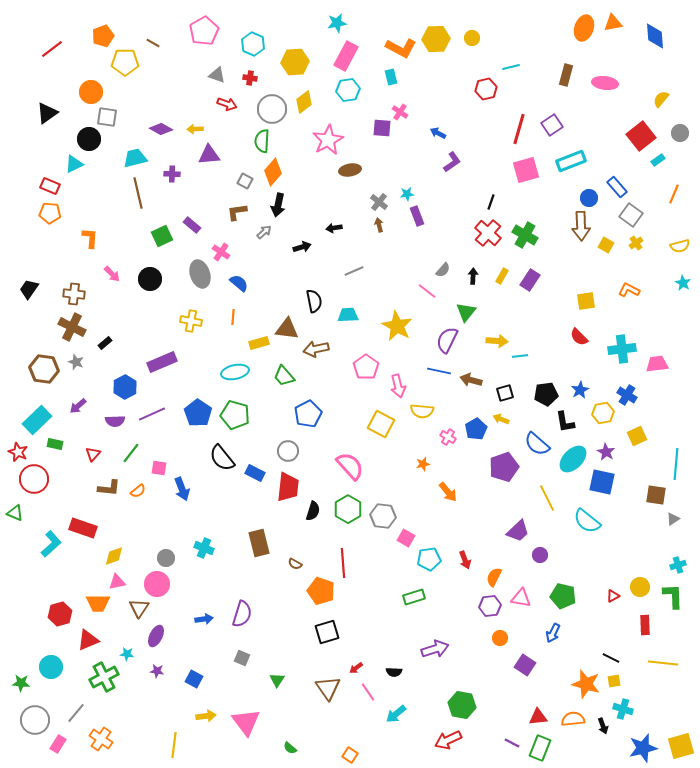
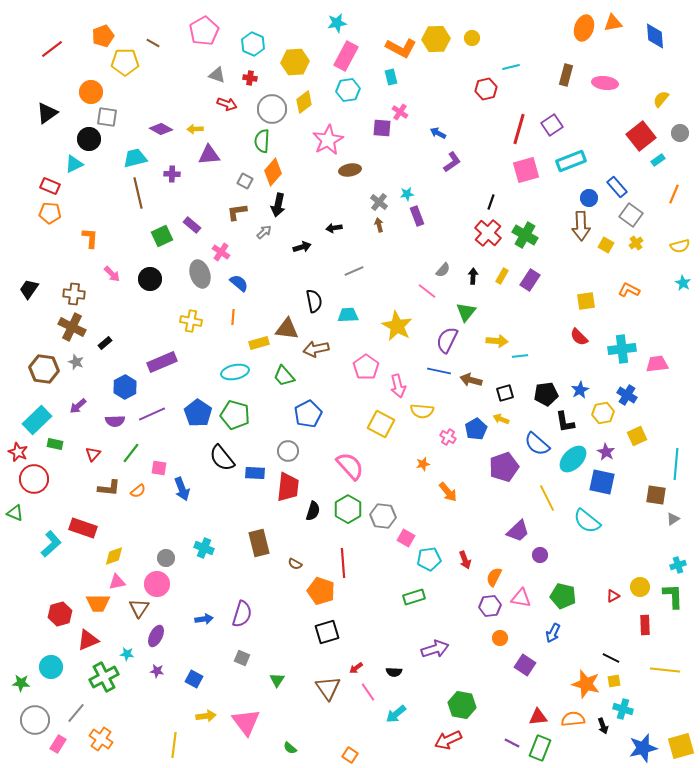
blue rectangle at (255, 473): rotated 24 degrees counterclockwise
yellow line at (663, 663): moved 2 px right, 7 px down
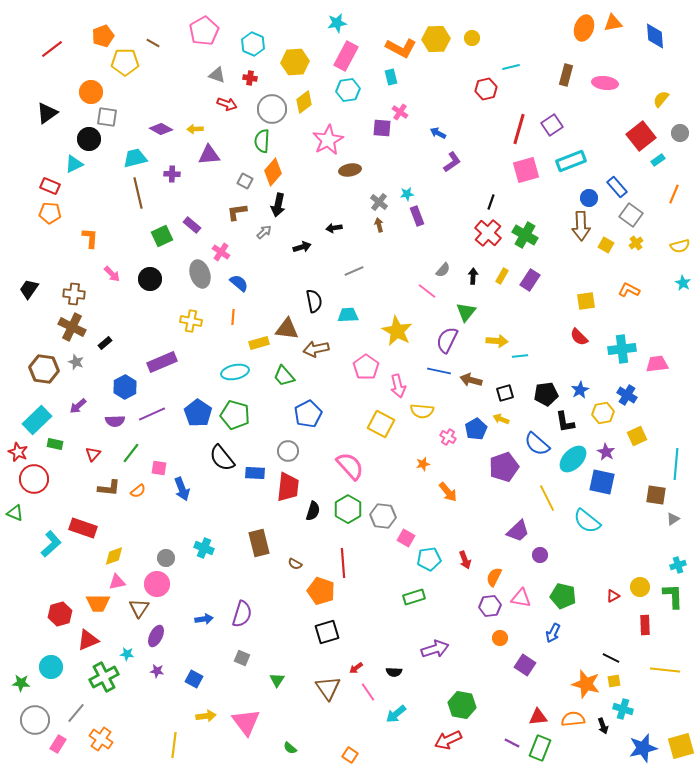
yellow star at (397, 326): moved 5 px down
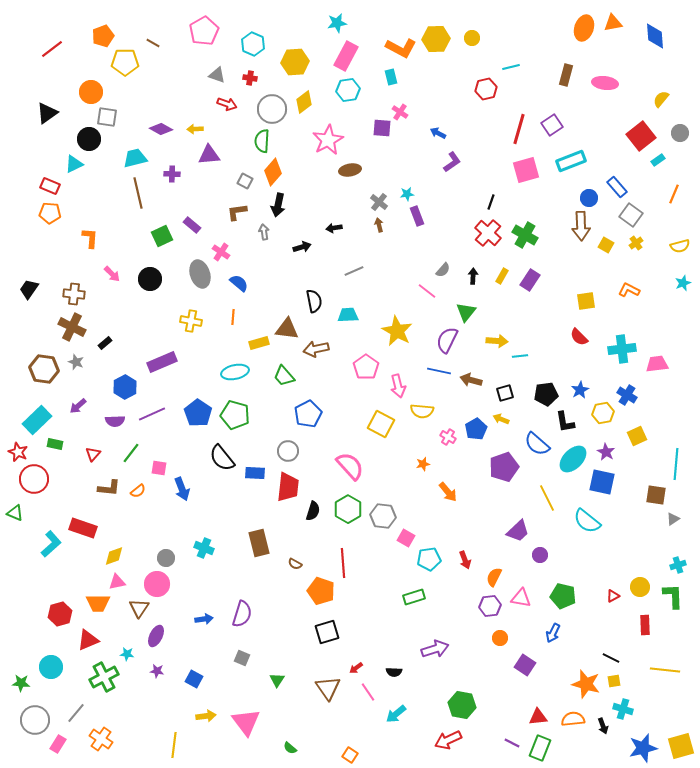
gray arrow at (264, 232): rotated 56 degrees counterclockwise
cyan star at (683, 283): rotated 21 degrees clockwise
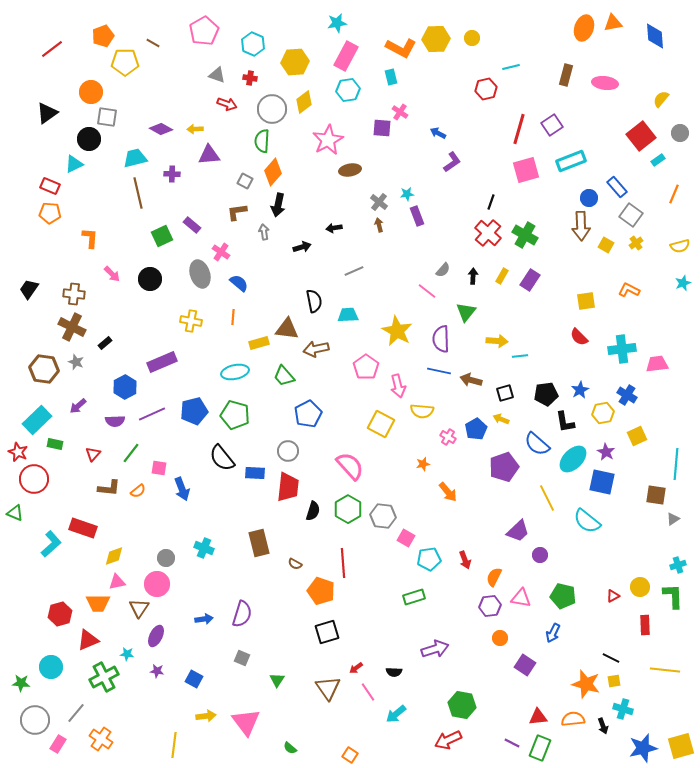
purple semicircle at (447, 340): moved 6 px left, 1 px up; rotated 28 degrees counterclockwise
blue pentagon at (198, 413): moved 4 px left, 2 px up; rotated 24 degrees clockwise
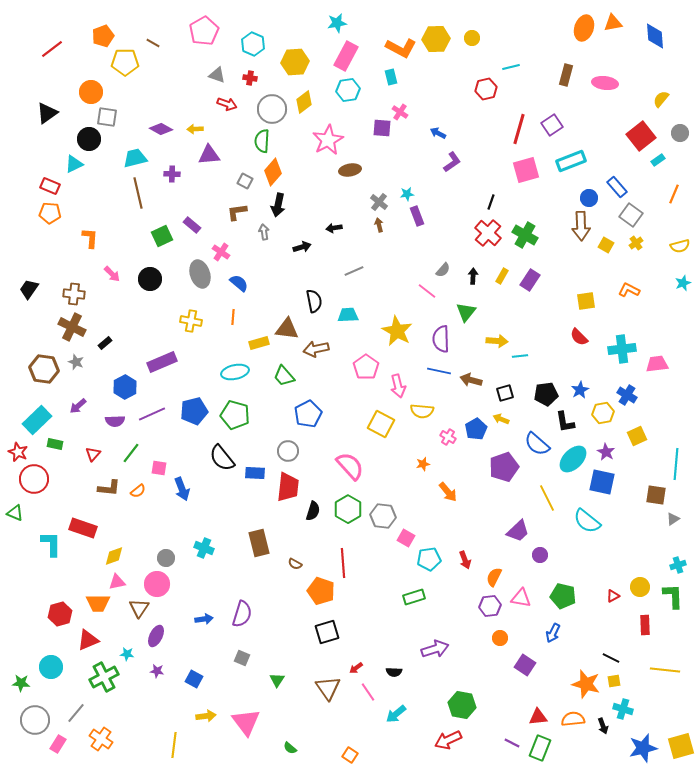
cyan L-shape at (51, 544): rotated 48 degrees counterclockwise
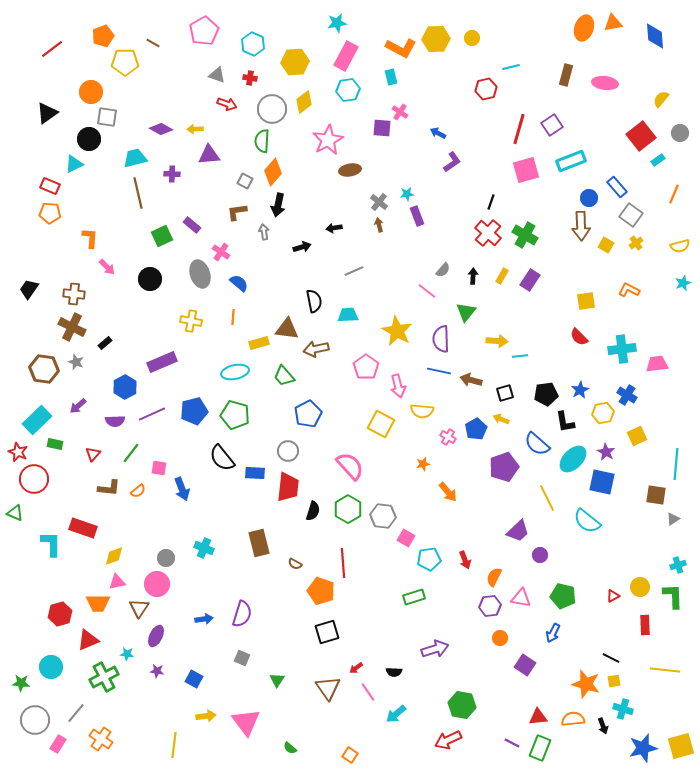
pink arrow at (112, 274): moved 5 px left, 7 px up
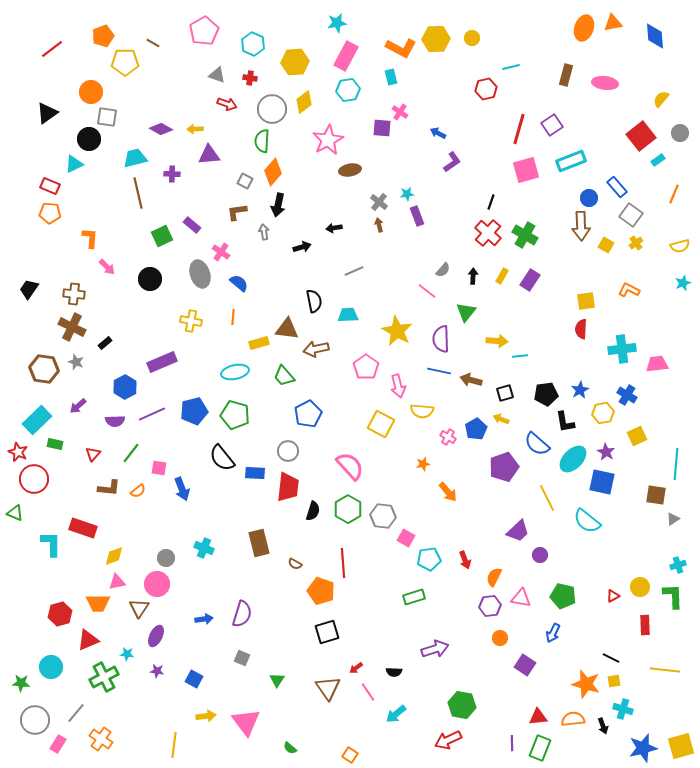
red semicircle at (579, 337): moved 2 px right, 8 px up; rotated 48 degrees clockwise
purple line at (512, 743): rotated 63 degrees clockwise
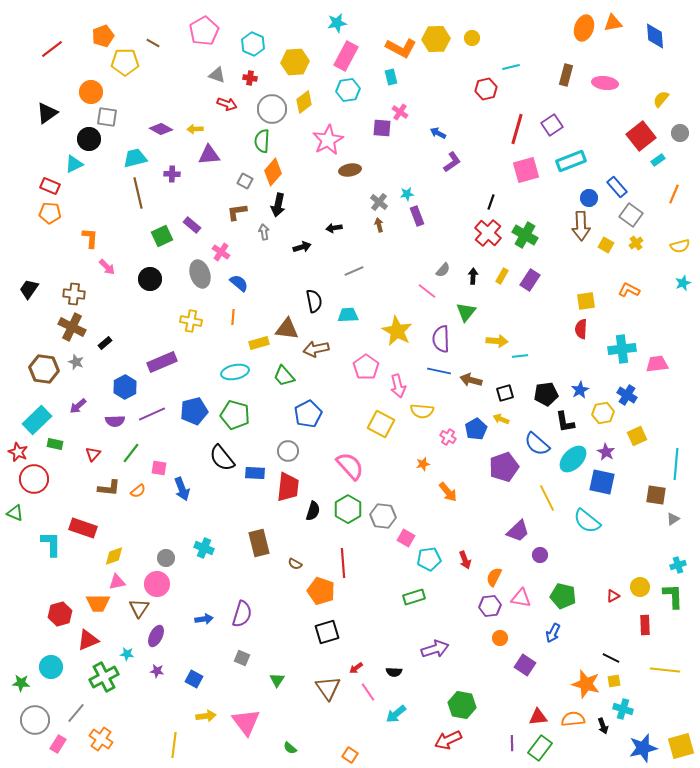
red line at (519, 129): moved 2 px left
green rectangle at (540, 748): rotated 15 degrees clockwise
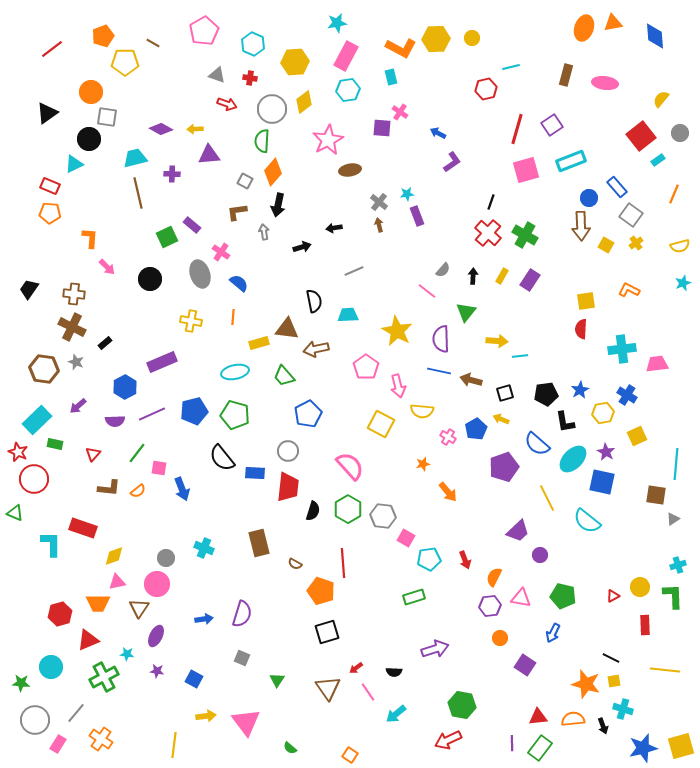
green square at (162, 236): moved 5 px right, 1 px down
green line at (131, 453): moved 6 px right
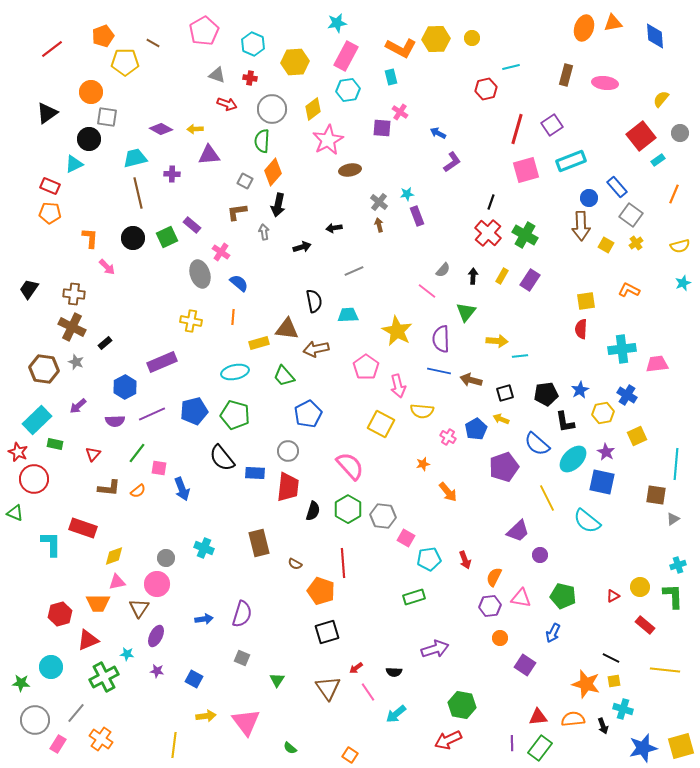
yellow diamond at (304, 102): moved 9 px right, 7 px down
black circle at (150, 279): moved 17 px left, 41 px up
red rectangle at (645, 625): rotated 48 degrees counterclockwise
